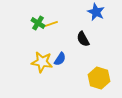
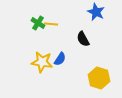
yellow line: rotated 24 degrees clockwise
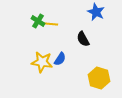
green cross: moved 2 px up
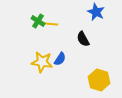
yellow hexagon: moved 2 px down
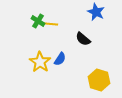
black semicircle: rotated 21 degrees counterclockwise
yellow star: moved 2 px left; rotated 25 degrees clockwise
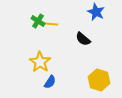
blue semicircle: moved 10 px left, 23 px down
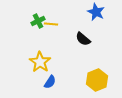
green cross: rotated 32 degrees clockwise
yellow hexagon: moved 2 px left; rotated 20 degrees clockwise
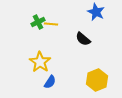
green cross: moved 1 px down
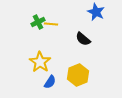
yellow hexagon: moved 19 px left, 5 px up
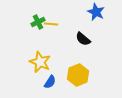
yellow star: rotated 10 degrees counterclockwise
